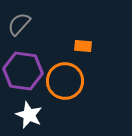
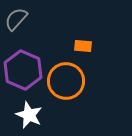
gray semicircle: moved 3 px left, 5 px up
purple hexagon: moved 1 px up; rotated 15 degrees clockwise
orange circle: moved 1 px right
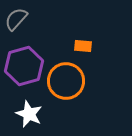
purple hexagon: moved 1 px right, 4 px up; rotated 21 degrees clockwise
white star: moved 1 px up
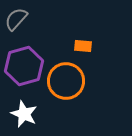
white star: moved 5 px left
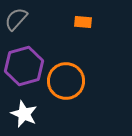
orange rectangle: moved 24 px up
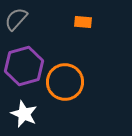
orange circle: moved 1 px left, 1 px down
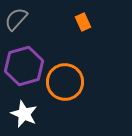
orange rectangle: rotated 60 degrees clockwise
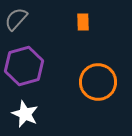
orange rectangle: rotated 24 degrees clockwise
orange circle: moved 33 px right
white star: moved 1 px right
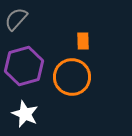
orange rectangle: moved 19 px down
orange circle: moved 26 px left, 5 px up
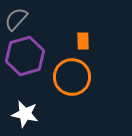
purple hexagon: moved 1 px right, 10 px up
white star: rotated 12 degrees counterclockwise
